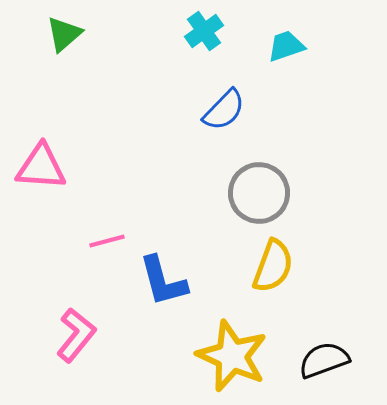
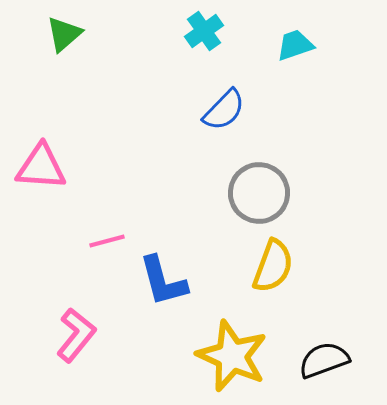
cyan trapezoid: moved 9 px right, 1 px up
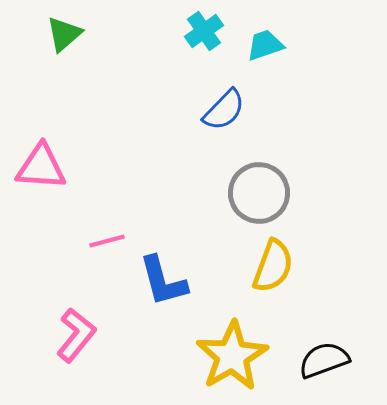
cyan trapezoid: moved 30 px left
yellow star: rotated 18 degrees clockwise
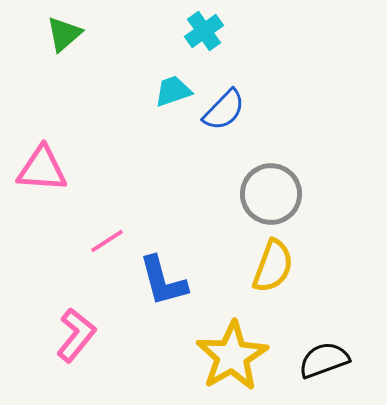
cyan trapezoid: moved 92 px left, 46 px down
pink triangle: moved 1 px right, 2 px down
gray circle: moved 12 px right, 1 px down
pink line: rotated 18 degrees counterclockwise
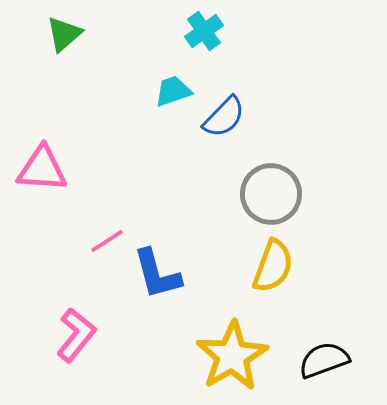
blue semicircle: moved 7 px down
blue L-shape: moved 6 px left, 7 px up
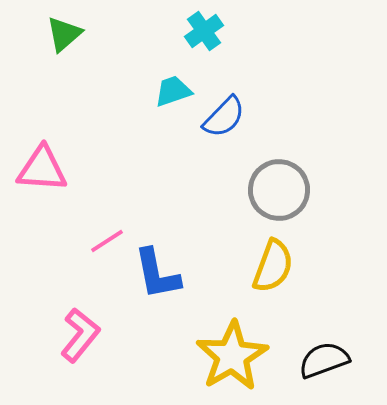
gray circle: moved 8 px right, 4 px up
blue L-shape: rotated 4 degrees clockwise
pink L-shape: moved 4 px right
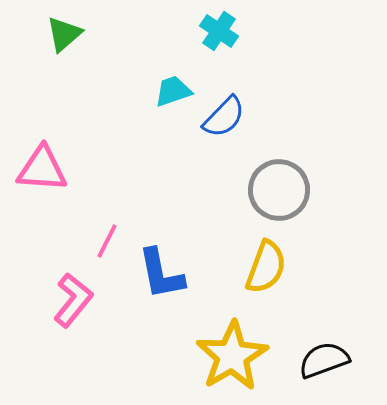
cyan cross: moved 15 px right; rotated 21 degrees counterclockwise
pink line: rotated 30 degrees counterclockwise
yellow semicircle: moved 7 px left, 1 px down
blue L-shape: moved 4 px right
pink L-shape: moved 7 px left, 35 px up
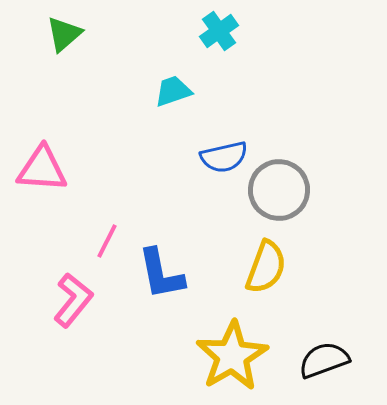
cyan cross: rotated 21 degrees clockwise
blue semicircle: moved 40 px down; rotated 33 degrees clockwise
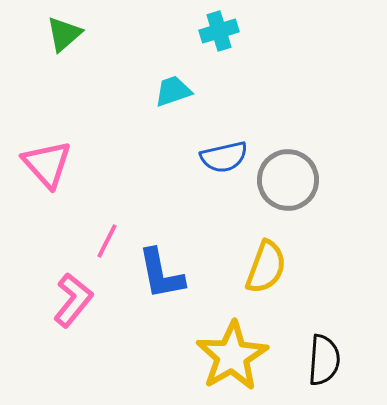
cyan cross: rotated 18 degrees clockwise
pink triangle: moved 5 px right, 5 px up; rotated 44 degrees clockwise
gray circle: moved 9 px right, 10 px up
black semicircle: rotated 114 degrees clockwise
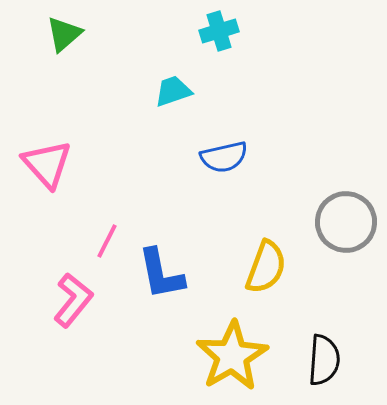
gray circle: moved 58 px right, 42 px down
